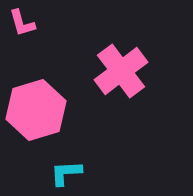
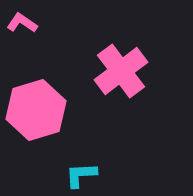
pink L-shape: rotated 140 degrees clockwise
cyan L-shape: moved 15 px right, 2 px down
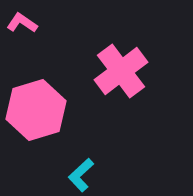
cyan L-shape: rotated 40 degrees counterclockwise
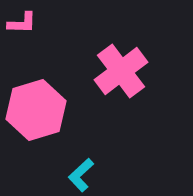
pink L-shape: rotated 148 degrees clockwise
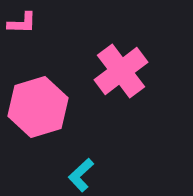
pink hexagon: moved 2 px right, 3 px up
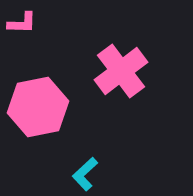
pink hexagon: rotated 6 degrees clockwise
cyan L-shape: moved 4 px right, 1 px up
